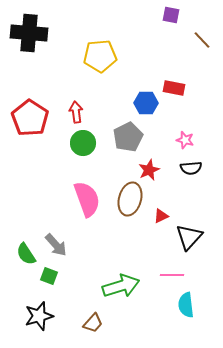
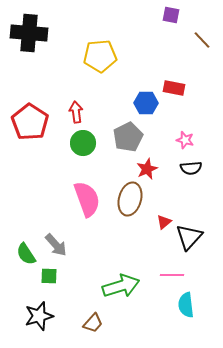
red pentagon: moved 4 px down
red star: moved 2 px left, 1 px up
red triangle: moved 3 px right, 6 px down; rotated 14 degrees counterclockwise
green square: rotated 18 degrees counterclockwise
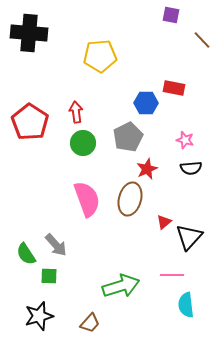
brown trapezoid: moved 3 px left
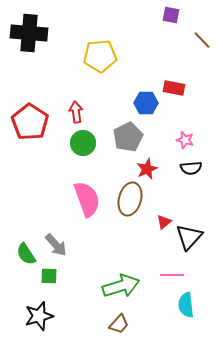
brown trapezoid: moved 29 px right, 1 px down
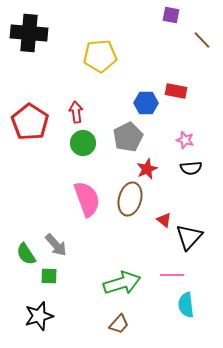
red rectangle: moved 2 px right, 3 px down
red triangle: moved 2 px up; rotated 42 degrees counterclockwise
green arrow: moved 1 px right, 3 px up
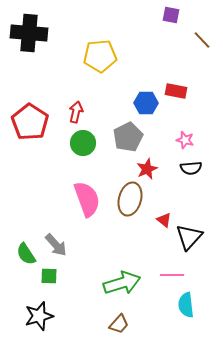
red arrow: rotated 20 degrees clockwise
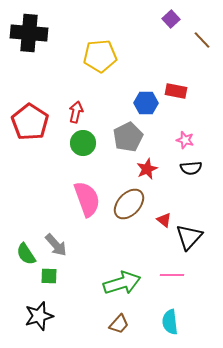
purple square: moved 4 px down; rotated 36 degrees clockwise
brown ellipse: moved 1 px left, 5 px down; rotated 28 degrees clockwise
cyan semicircle: moved 16 px left, 17 px down
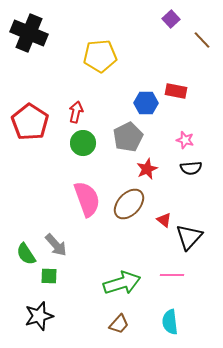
black cross: rotated 18 degrees clockwise
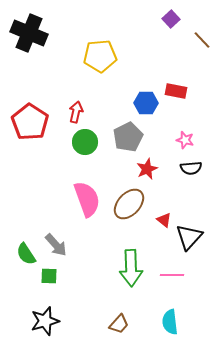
green circle: moved 2 px right, 1 px up
green arrow: moved 9 px right, 15 px up; rotated 105 degrees clockwise
black star: moved 6 px right, 5 px down
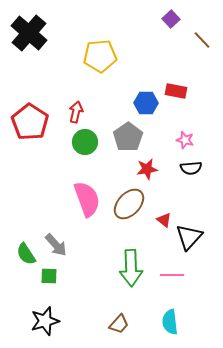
black cross: rotated 18 degrees clockwise
gray pentagon: rotated 8 degrees counterclockwise
red star: rotated 15 degrees clockwise
